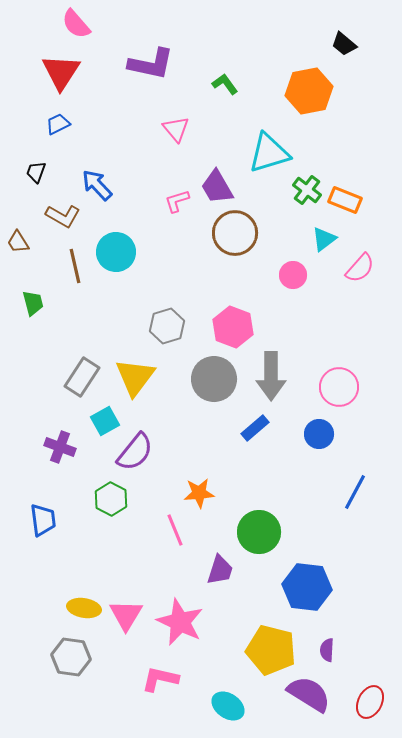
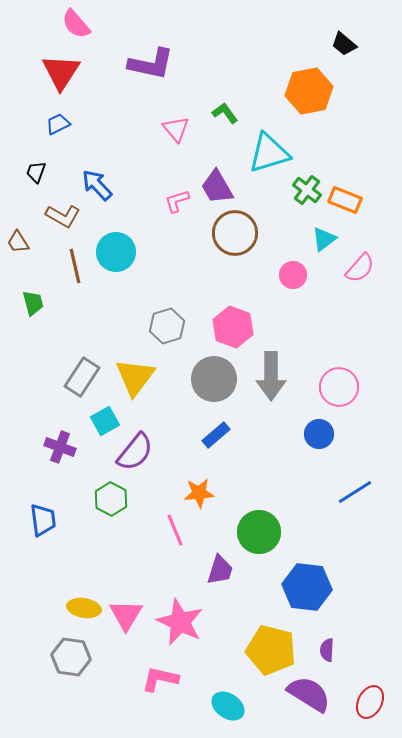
green L-shape at (225, 84): moved 29 px down
blue rectangle at (255, 428): moved 39 px left, 7 px down
blue line at (355, 492): rotated 30 degrees clockwise
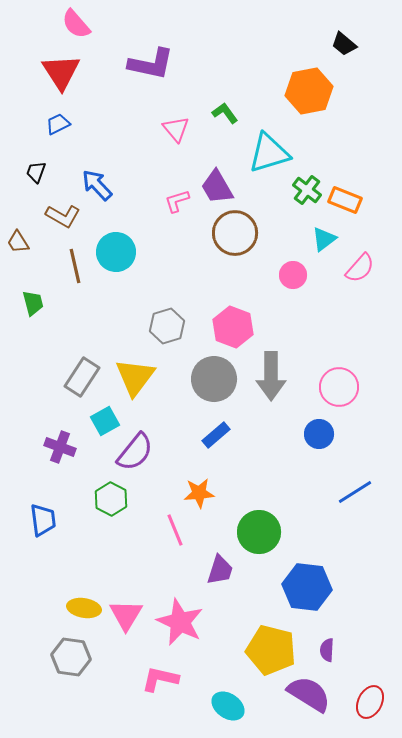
red triangle at (61, 72): rotated 6 degrees counterclockwise
